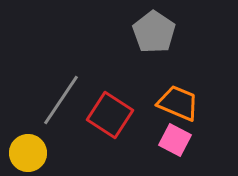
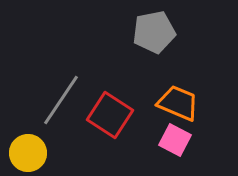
gray pentagon: rotated 27 degrees clockwise
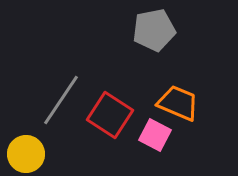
gray pentagon: moved 2 px up
pink square: moved 20 px left, 5 px up
yellow circle: moved 2 px left, 1 px down
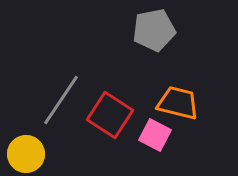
orange trapezoid: rotated 9 degrees counterclockwise
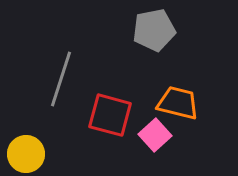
gray line: moved 21 px up; rotated 16 degrees counterclockwise
red square: rotated 18 degrees counterclockwise
pink square: rotated 20 degrees clockwise
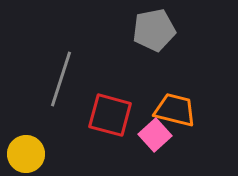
orange trapezoid: moved 3 px left, 7 px down
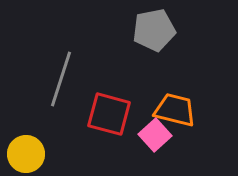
red square: moved 1 px left, 1 px up
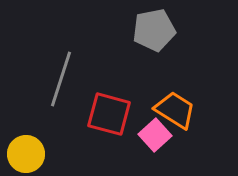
orange trapezoid: rotated 18 degrees clockwise
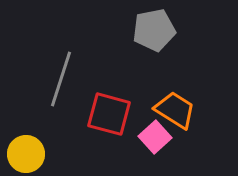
pink square: moved 2 px down
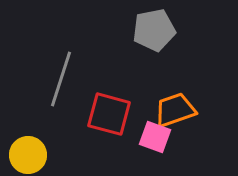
orange trapezoid: rotated 51 degrees counterclockwise
pink square: rotated 28 degrees counterclockwise
yellow circle: moved 2 px right, 1 px down
